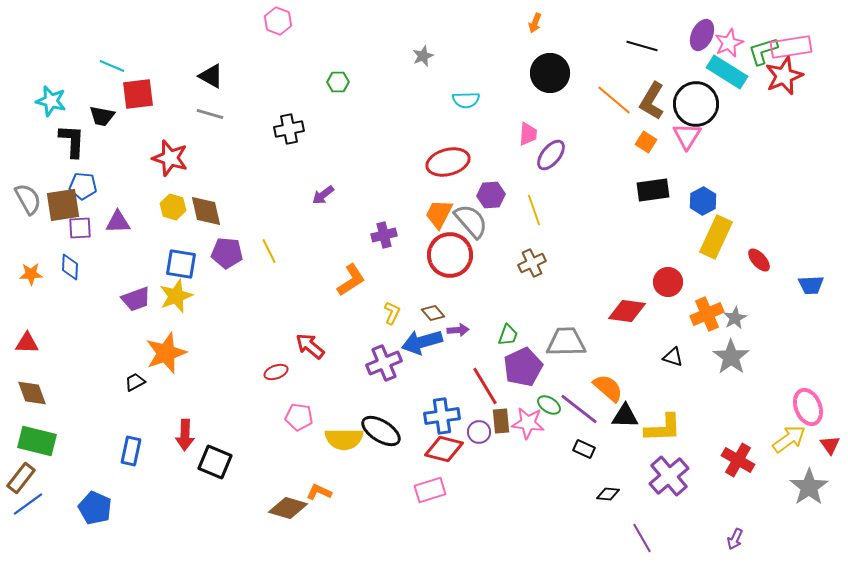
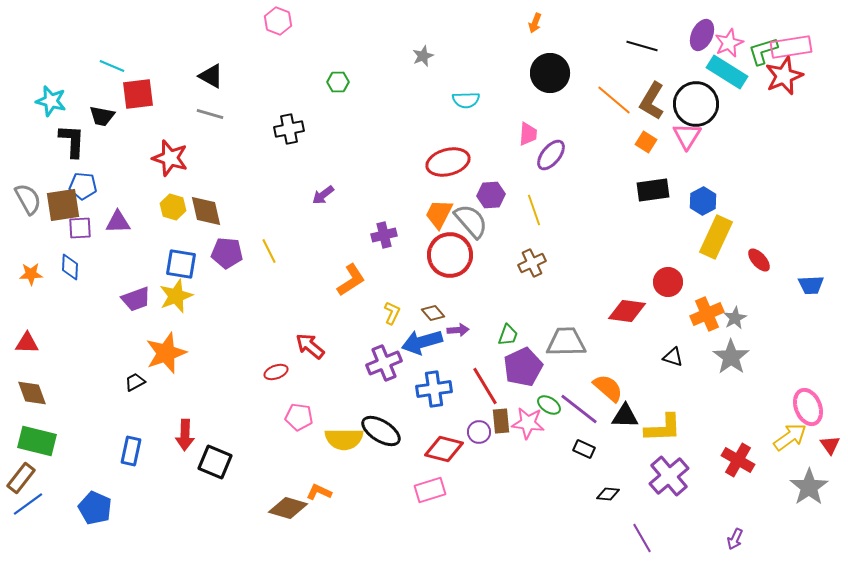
blue cross at (442, 416): moved 8 px left, 27 px up
yellow arrow at (789, 439): moved 1 px right, 2 px up
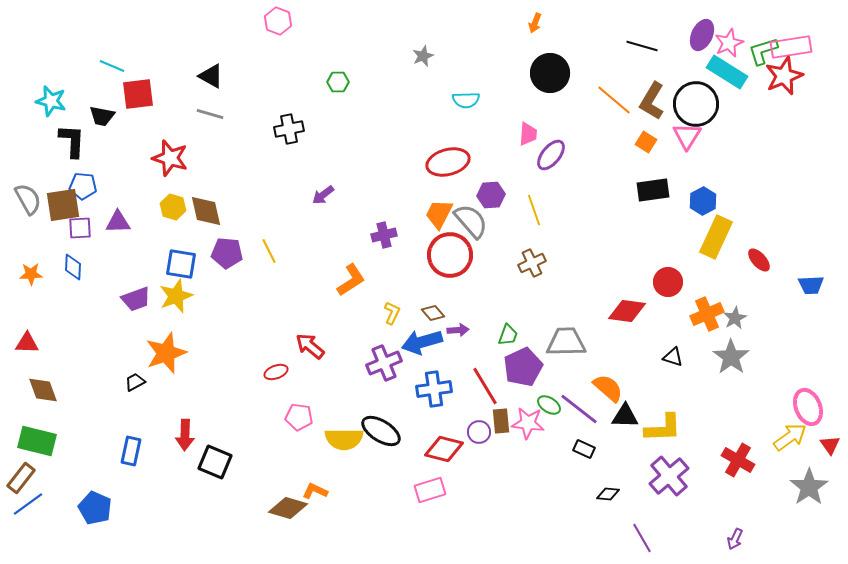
blue diamond at (70, 267): moved 3 px right
brown diamond at (32, 393): moved 11 px right, 3 px up
orange L-shape at (319, 492): moved 4 px left, 1 px up
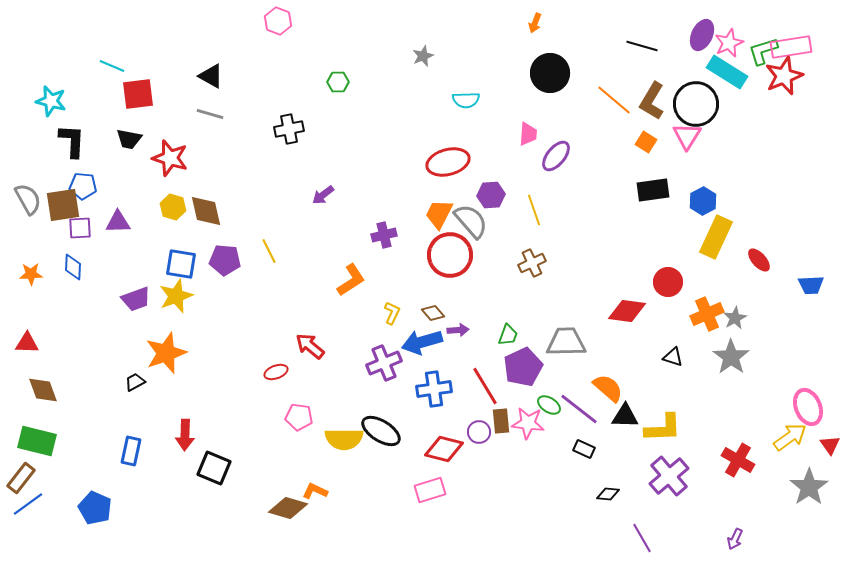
black trapezoid at (102, 116): moved 27 px right, 23 px down
purple ellipse at (551, 155): moved 5 px right, 1 px down
purple pentagon at (227, 253): moved 2 px left, 7 px down
black square at (215, 462): moved 1 px left, 6 px down
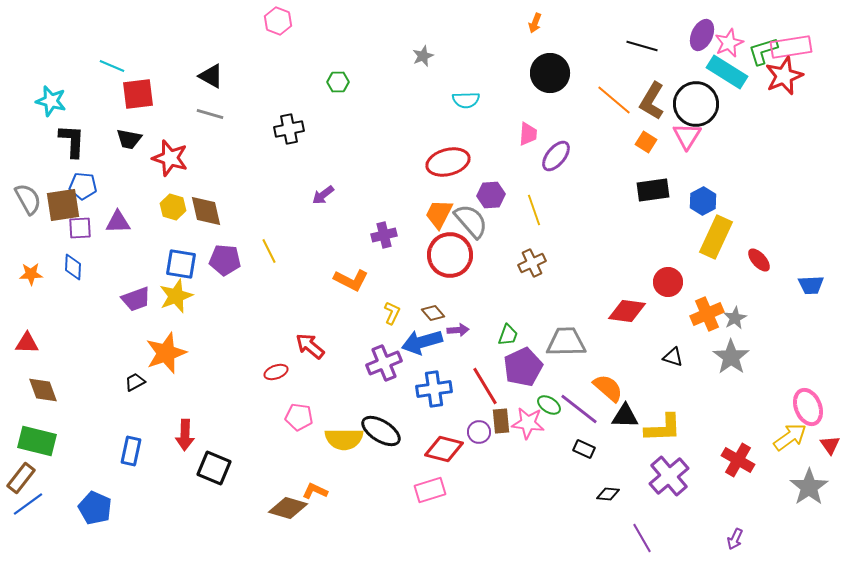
orange L-shape at (351, 280): rotated 60 degrees clockwise
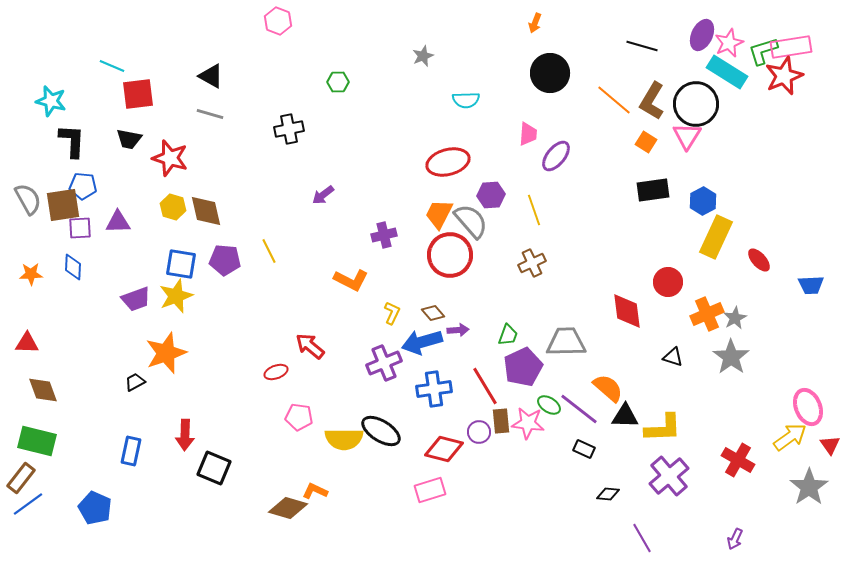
red diamond at (627, 311): rotated 75 degrees clockwise
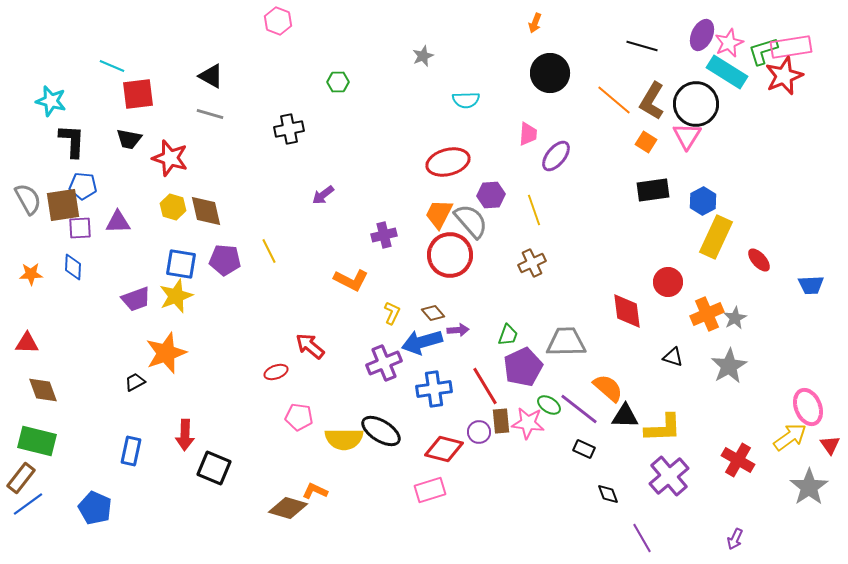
gray star at (731, 357): moved 2 px left, 9 px down; rotated 6 degrees clockwise
black diamond at (608, 494): rotated 65 degrees clockwise
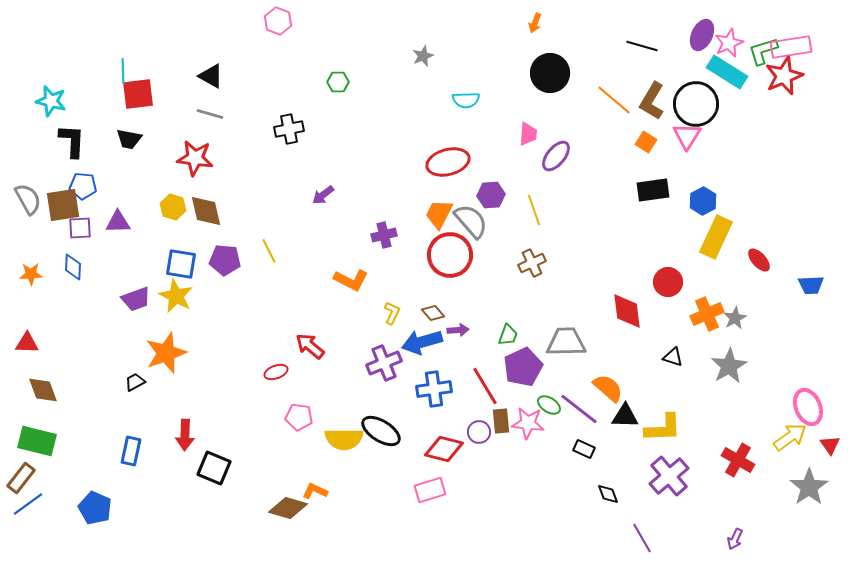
cyan line at (112, 66): moved 11 px right, 5 px down; rotated 65 degrees clockwise
red star at (170, 158): moved 25 px right; rotated 9 degrees counterclockwise
yellow star at (176, 296): rotated 24 degrees counterclockwise
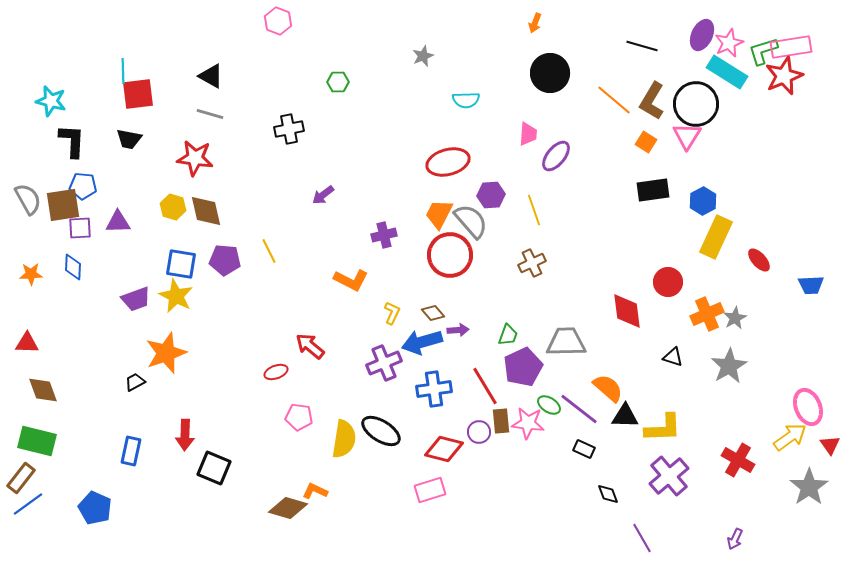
yellow semicircle at (344, 439): rotated 81 degrees counterclockwise
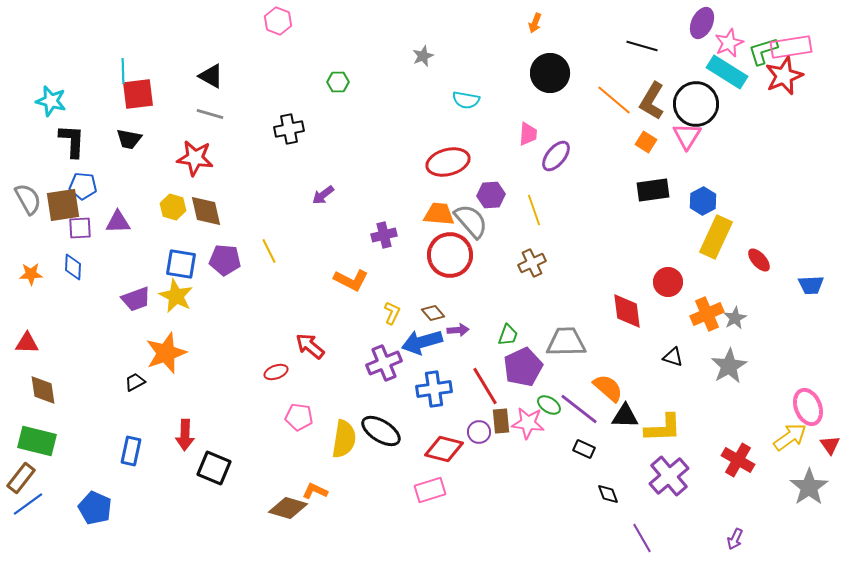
purple ellipse at (702, 35): moved 12 px up
cyan semicircle at (466, 100): rotated 12 degrees clockwise
orange trapezoid at (439, 214): rotated 68 degrees clockwise
brown diamond at (43, 390): rotated 12 degrees clockwise
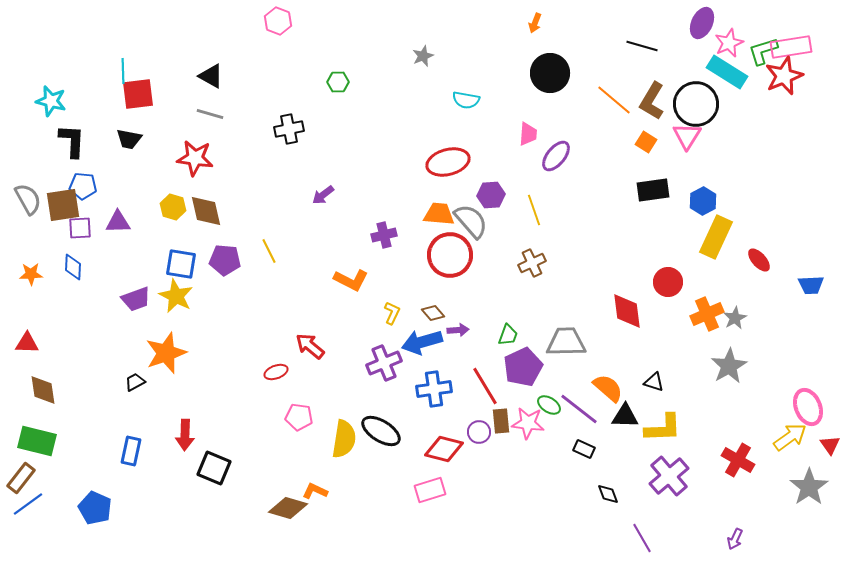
black triangle at (673, 357): moved 19 px left, 25 px down
